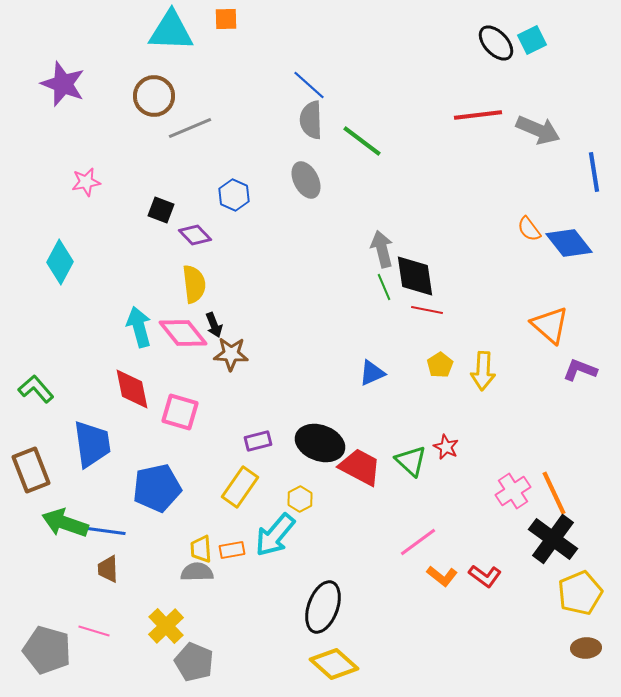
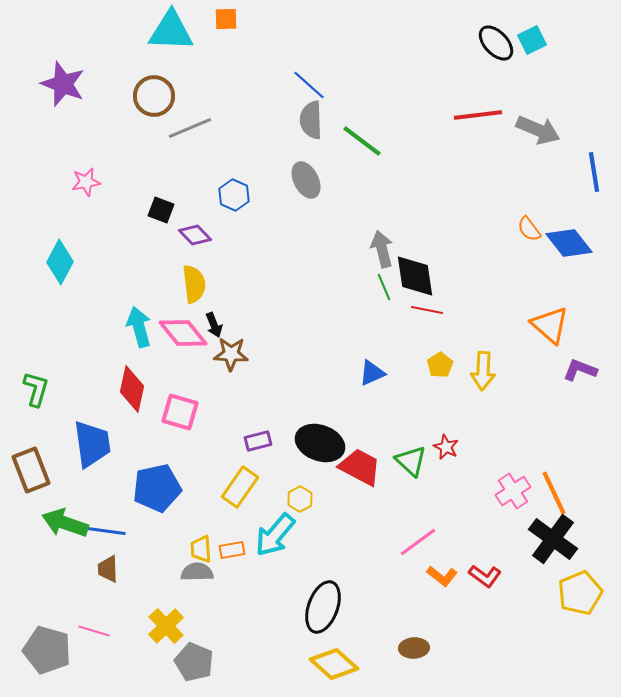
green L-shape at (36, 389): rotated 57 degrees clockwise
red diamond at (132, 389): rotated 24 degrees clockwise
brown ellipse at (586, 648): moved 172 px left
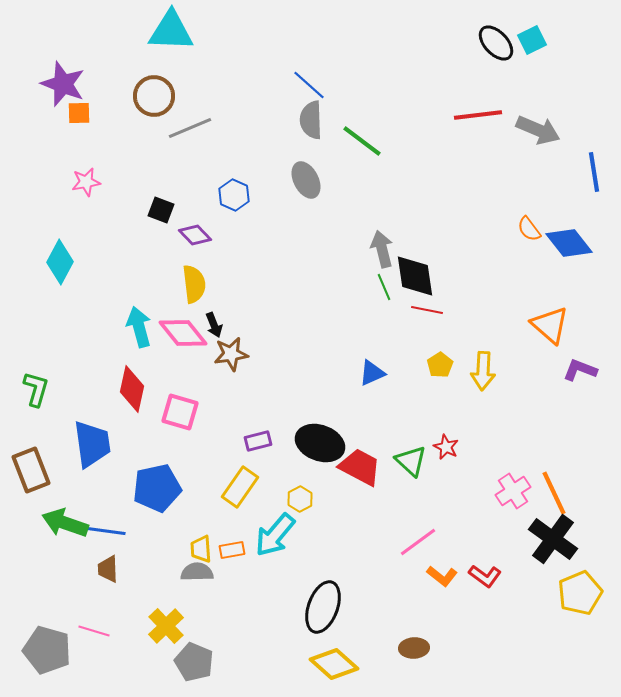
orange square at (226, 19): moved 147 px left, 94 px down
brown star at (231, 354): rotated 12 degrees counterclockwise
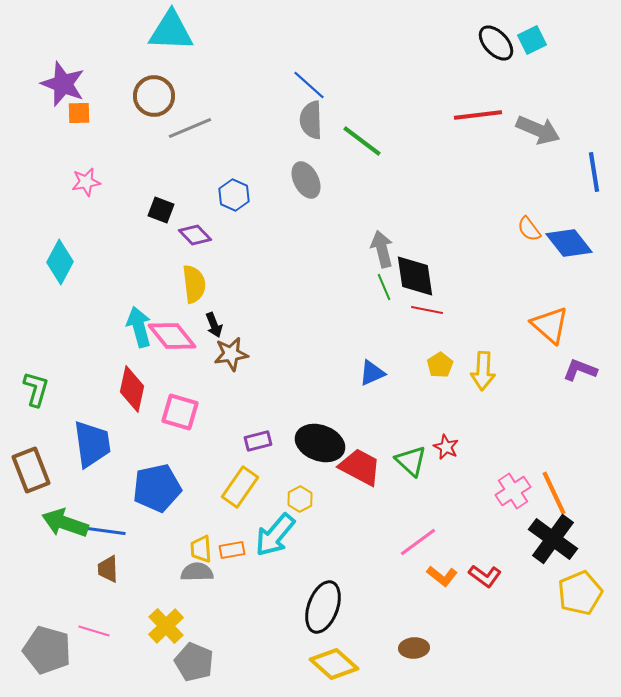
pink diamond at (183, 333): moved 11 px left, 3 px down
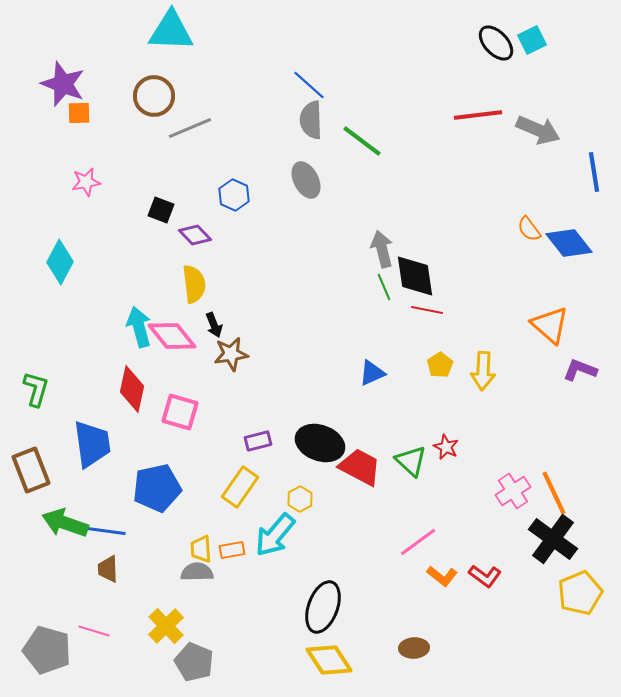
yellow diamond at (334, 664): moved 5 px left, 4 px up; rotated 15 degrees clockwise
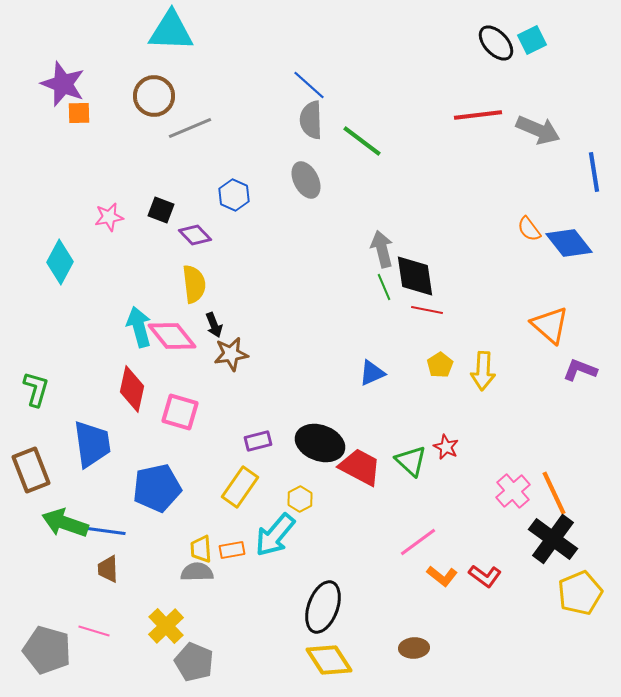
pink star at (86, 182): moved 23 px right, 35 px down
pink cross at (513, 491): rotated 8 degrees counterclockwise
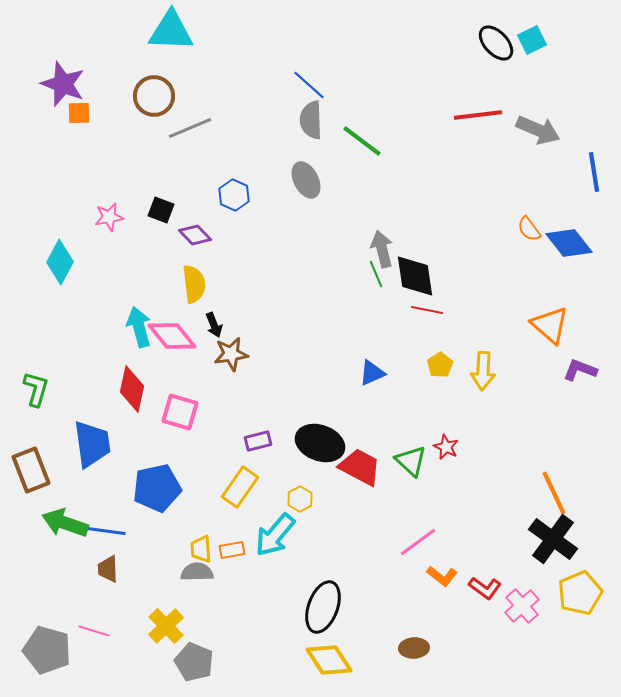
green line at (384, 287): moved 8 px left, 13 px up
pink cross at (513, 491): moved 9 px right, 115 px down
red L-shape at (485, 576): moved 12 px down
